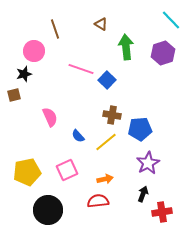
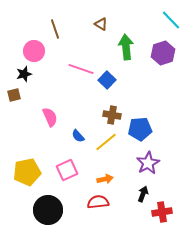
red semicircle: moved 1 px down
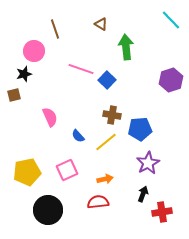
purple hexagon: moved 8 px right, 27 px down
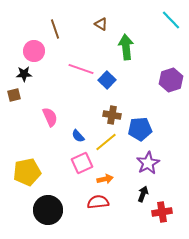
black star: rotated 14 degrees clockwise
pink square: moved 15 px right, 7 px up
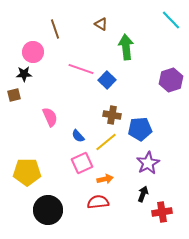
pink circle: moved 1 px left, 1 px down
yellow pentagon: rotated 12 degrees clockwise
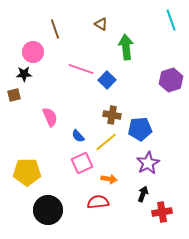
cyan line: rotated 25 degrees clockwise
orange arrow: moved 4 px right; rotated 21 degrees clockwise
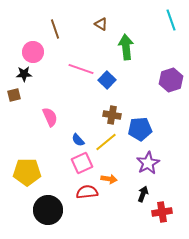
blue semicircle: moved 4 px down
red semicircle: moved 11 px left, 10 px up
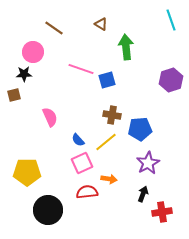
brown line: moved 1 px left, 1 px up; rotated 36 degrees counterclockwise
blue square: rotated 30 degrees clockwise
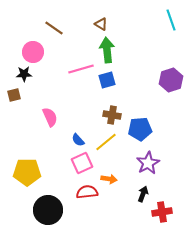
green arrow: moved 19 px left, 3 px down
pink line: rotated 35 degrees counterclockwise
